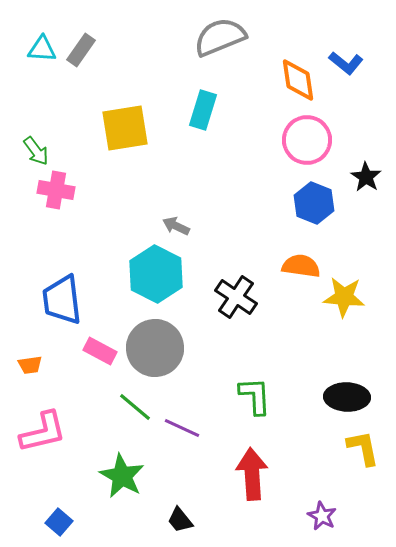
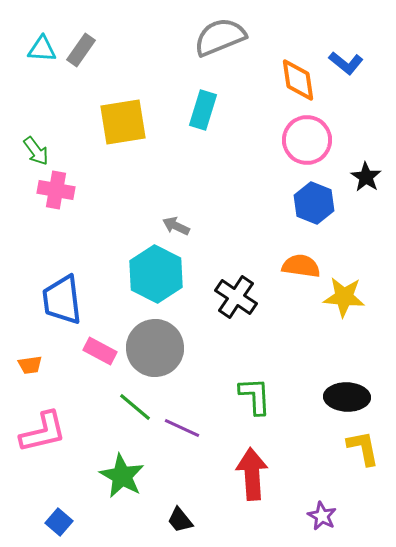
yellow square: moved 2 px left, 6 px up
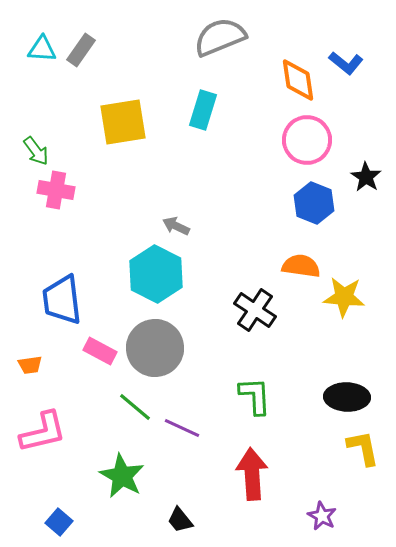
black cross: moved 19 px right, 13 px down
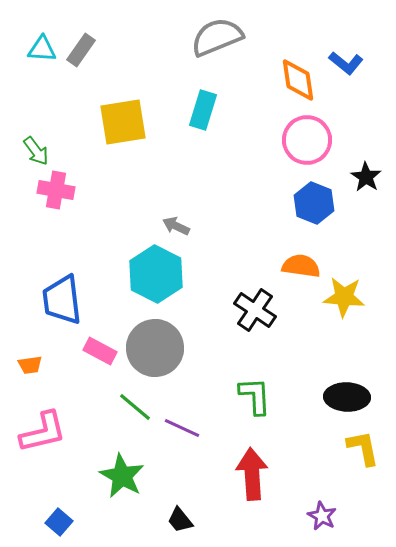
gray semicircle: moved 3 px left
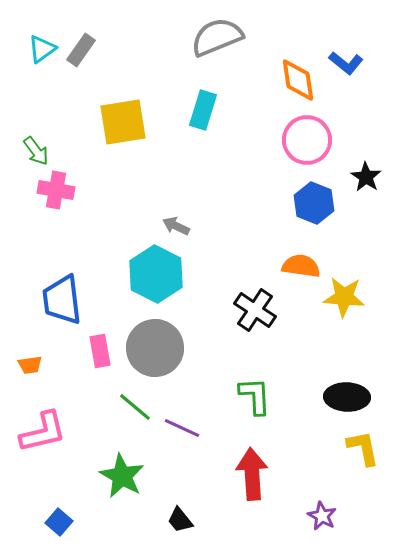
cyan triangle: rotated 40 degrees counterclockwise
pink rectangle: rotated 52 degrees clockwise
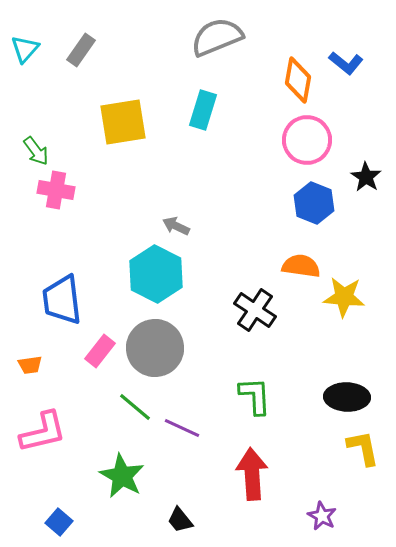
cyan triangle: moved 17 px left; rotated 12 degrees counterclockwise
orange diamond: rotated 18 degrees clockwise
pink rectangle: rotated 48 degrees clockwise
